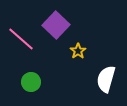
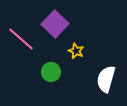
purple square: moved 1 px left, 1 px up
yellow star: moved 2 px left; rotated 14 degrees counterclockwise
green circle: moved 20 px right, 10 px up
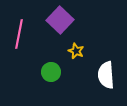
purple square: moved 5 px right, 4 px up
pink line: moved 2 px left, 5 px up; rotated 60 degrees clockwise
white semicircle: moved 4 px up; rotated 20 degrees counterclockwise
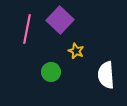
pink line: moved 8 px right, 5 px up
